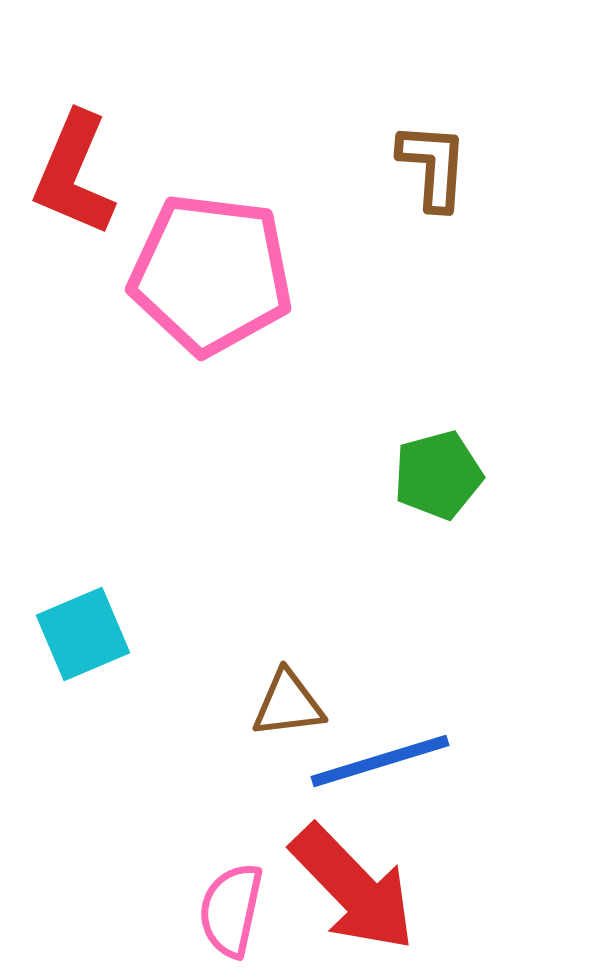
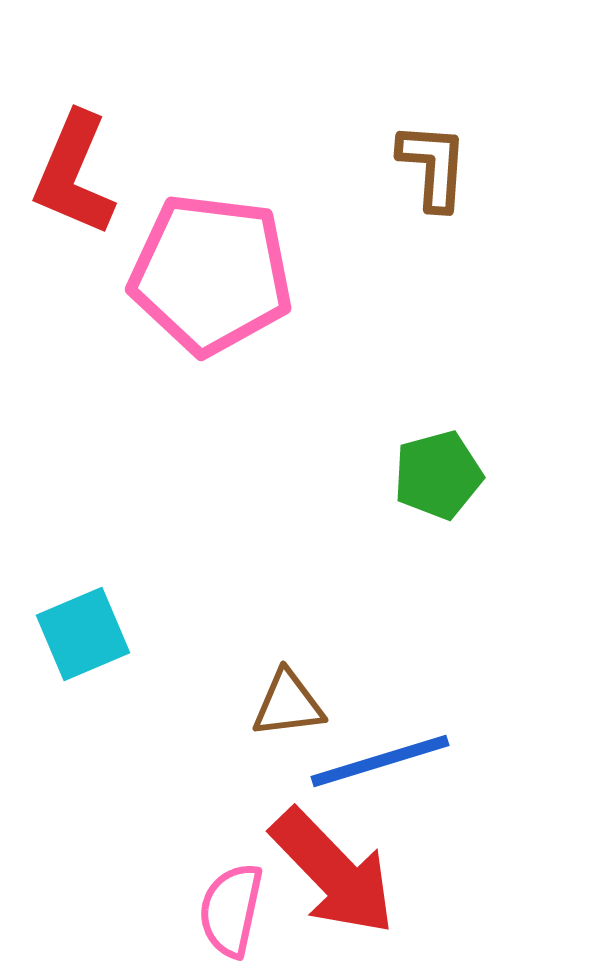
red arrow: moved 20 px left, 16 px up
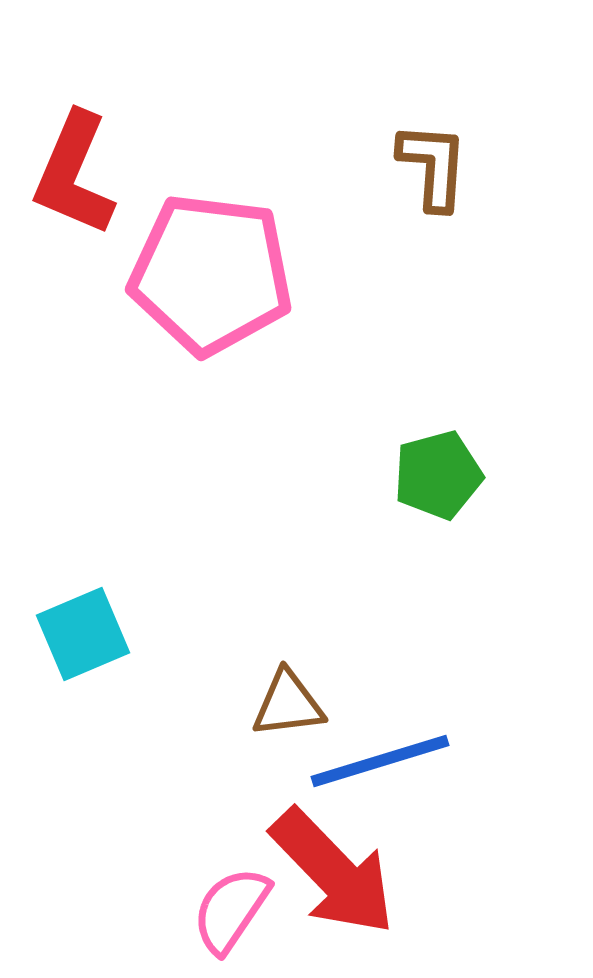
pink semicircle: rotated 22 degrees clockwise
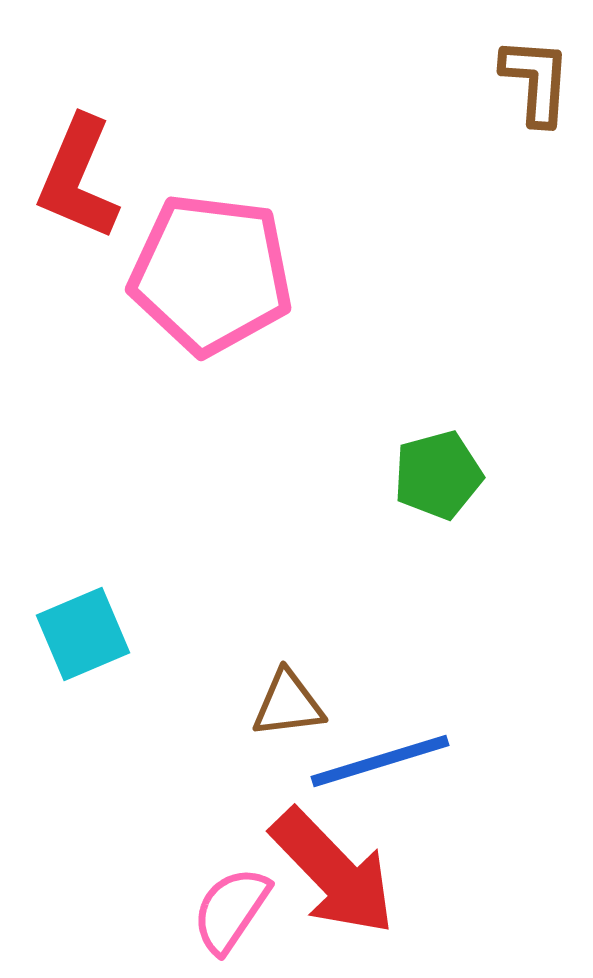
brown L-shape: moved 103 px right, 85 px up
red L-shape: moved 4 px right, 4 px down
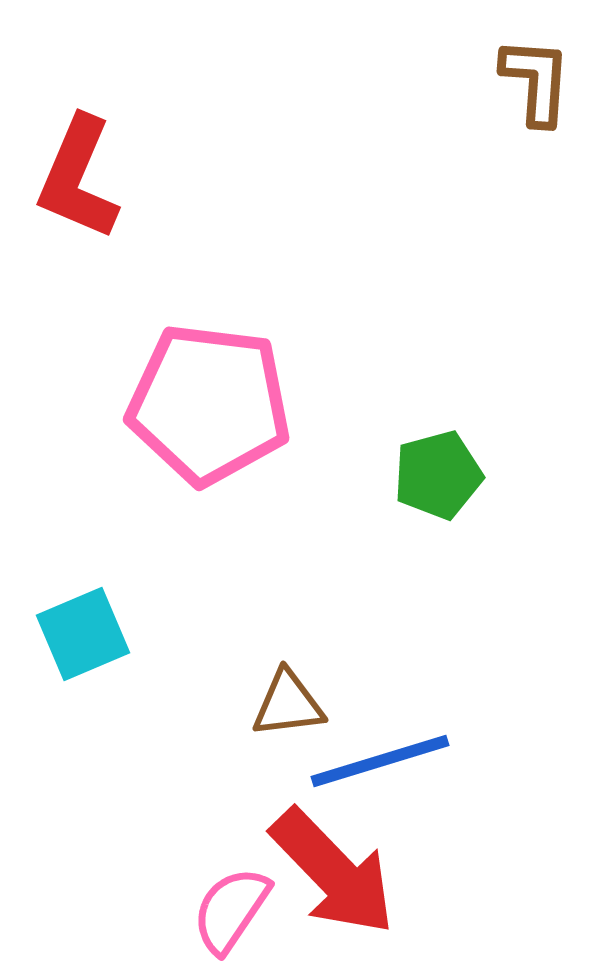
pink pentagon: moved 2 px left, 130 px down
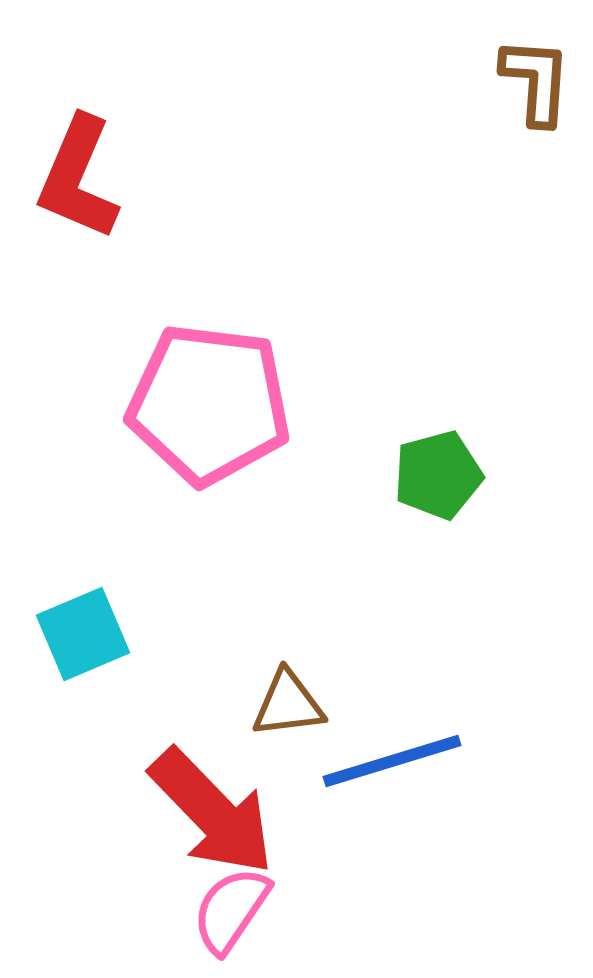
blue line: moved 12 px right
red arrow: moved 121 px left, 60 px up
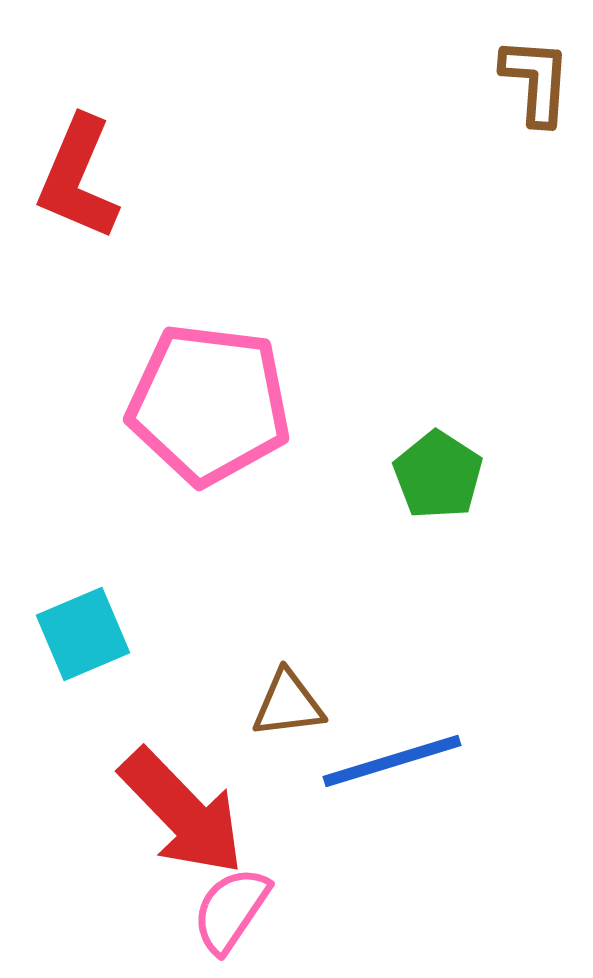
green pentagon: rotated 24 degrees counterclockwise
red arrow: moved 30 px left
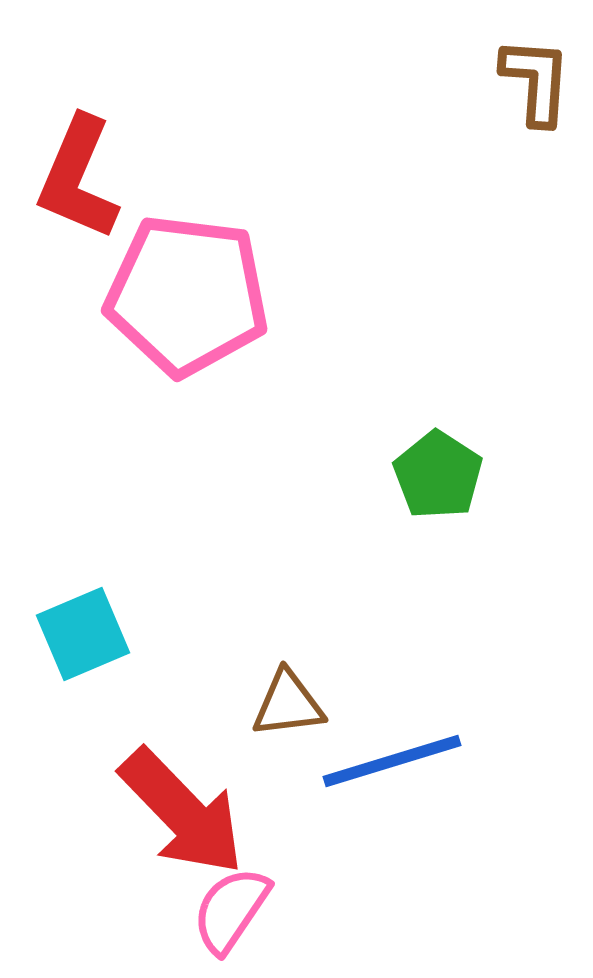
pink pentagon: moved 22 px left, 109 px up
